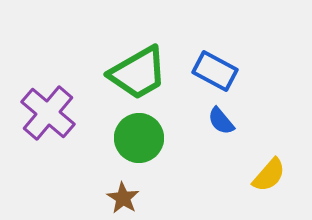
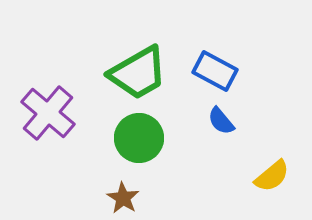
yellow semicircle: moved 3 px right, 1 px down; rotated 9 degrees clockwise
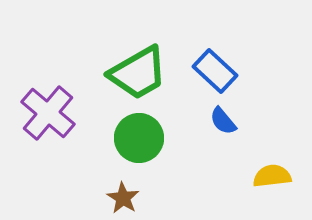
blue rectangle: rotated 15 degrees clockwise
blue semicircle: moved 2 px right
yellow semicircle: rotated 147 degrees counterclockwise
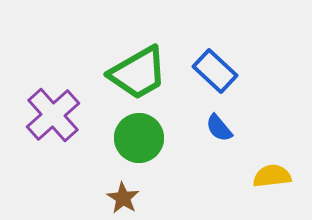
purple cross: moved 5 px right, 2 px down; rotated 8 degrees clockwise
blue semicircle: moved 4 px left, 7 px down
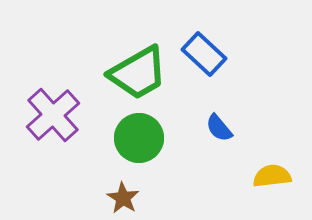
blue rectangle: moved 11 px left, 17 px up
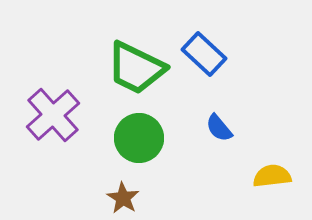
green trapezoid: moved 2 px left, 5 px up; rotated 56 degrees clockwise
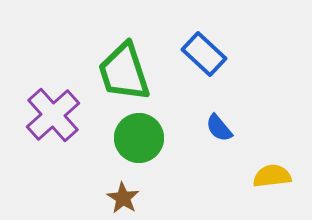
green trapezoid: moved 12 px left, 4 px down; rotated 46 degrees clockwise
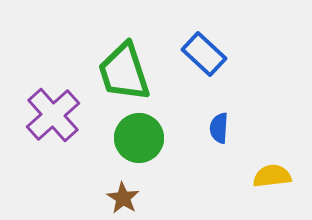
blue semicircle: rotated 44 degrees clockwise
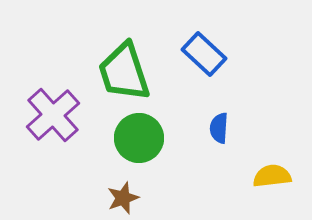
brown star: rotated 20 degrees clockwise
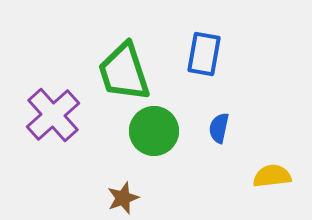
blue rectangle: rotated 57 degrees clockwise
blue semicircle: rotated 8 degrees clockwise
green circle: moved 15 px right, 7 px up
